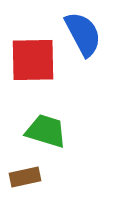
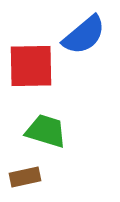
blue semicircle: moved 1 px right, 1 px down; rotated 78 degrees clockwise
red square: moved 2 px left, 6 px down
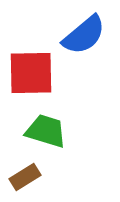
red square: moved 7 px down
brown rectangle: rotated 20 degrees counterclockwise
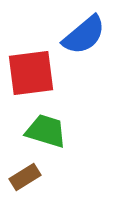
red square: rotated 6 degrees counterclockwise
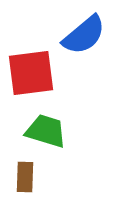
brown rectangle: rotated 56 degrees counterclockwise
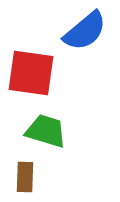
blue semicircle: moved 1 px right, 4 px up
red square: rotated 15 degrees clockwise
